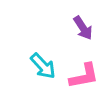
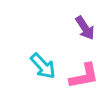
purple arrow: moved 2 px right
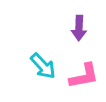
purple arrow: moved 6 px left; rotated 35 degrees clockwise
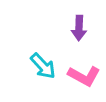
pink L-shape: rotated 40 degrees clockwise
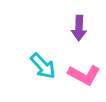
pink L-shape: moved 1 px up
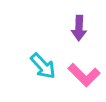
pink L-shape: rotated 16 degrees clockwise
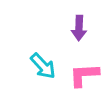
pink L-shape: rotated 132 degrees clockwise
